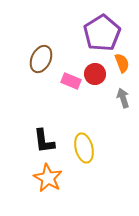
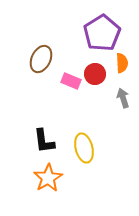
orange semicircle: rotated 18 degrees clockwise
orange star: rotated 12 degrees clockwise
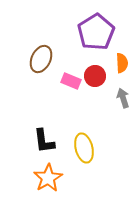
purple pentagon: moved 6 px left, 1 px up
red circle: moved 2 px down
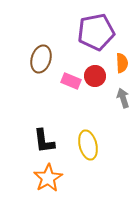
purple pentagon: rotated 21 degrees clockwise
brown ellipse: rotated 8 degrees counterclockwise
yellow ellipse: moved 4 px right, 3 px up
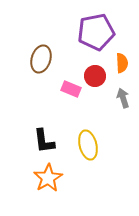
pink rectangle: moved 8 px down
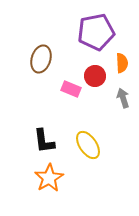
yellow ellipse: rotated 20 degrees counterclockwise
orange star: moved 1 px right
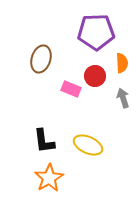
purple pentagon: rotated 9 degrees clockwise
yellow ellipse: rotated 32 degrees counterclockwise
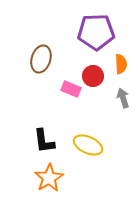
orange semicircle: moved 1 px left, 1 px down
red circle: moved 2 px left
